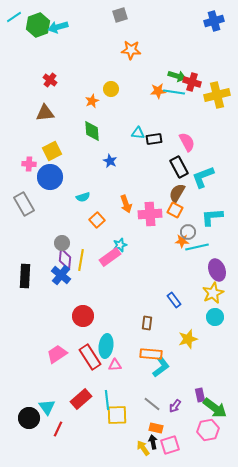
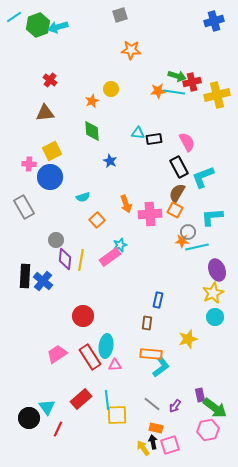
red cross at (192, 82): rotated 30 degrees counterclockwise
gray rectangle at (24, 204): moved 3 px down
gray circle at (62, 243): moved 6 px left, 3 px up
blue cross at (61, 275): moved 18 px left, 6 px down
blue rectangle at (174, 300): moved 16 px left; rotated 49 degrees clockwise
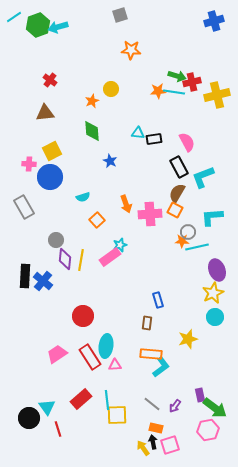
blue rectangle at (158, 300): rotated 28 degrees counterclockwise
red line at (58, 429): rotated 42 degrees counterclockwise
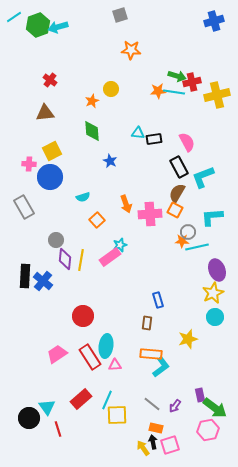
cyan line at (107, 400): rotated 30 degrees clockwise
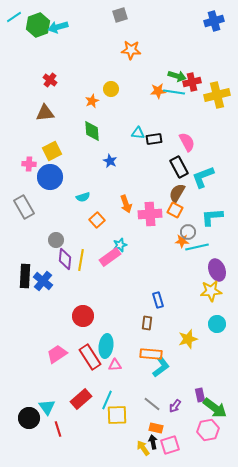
yellow star at (213, 293): moved 2 px left, 2 px up; rotated 20 degrees clockwise
cyan circle at (215, 317): moved 2 px right, 7 px down
